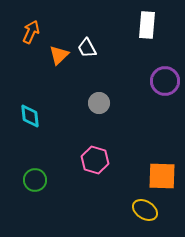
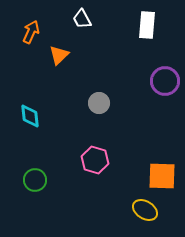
white trapezoid: moved 5 px left, 29 px up
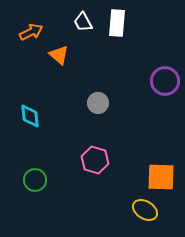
white trapezoid: moved 1 px right, 3 px down
white rectangle: moved 30 px left, 2 px up
orange arrow: rotated 40 degrees clockwise
orange triangle: rotated 35 degrees counterclockwise
gray circle: moved 1 px left
orange square: moved 1 px left, 1 px down
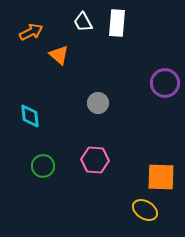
purple circle: moved 2 px down
pink hexagon: rotated 12 degrees counterclockwise
green circle: moved 8 px right, 14 px up
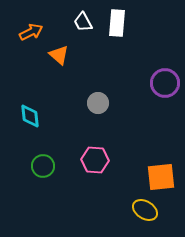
orange square: rotated 8 degrees counterclockwise
